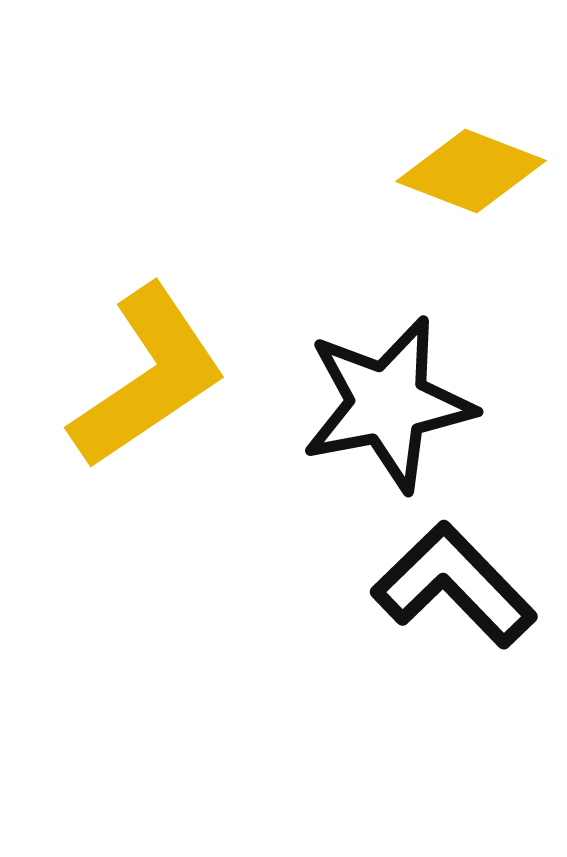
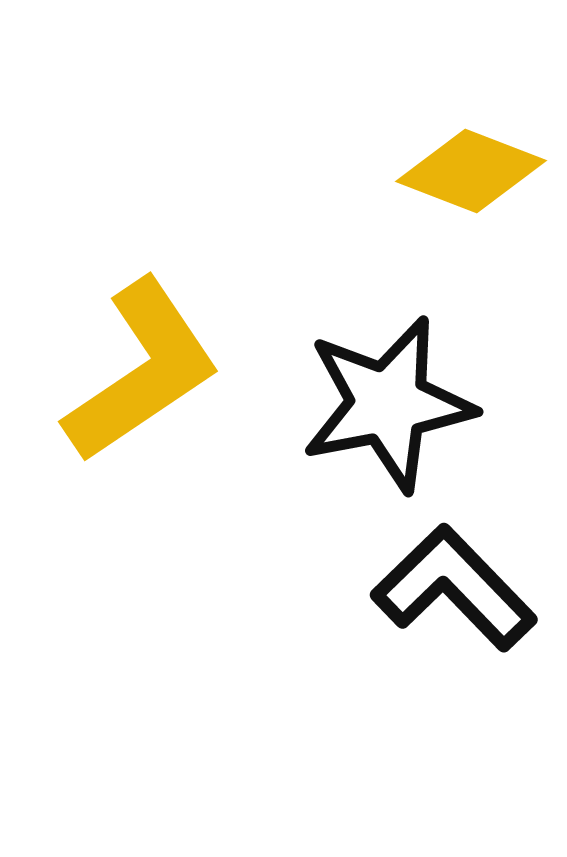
yellow L-shape: moved 6 px left, 6 px up
black L-shape: moved 3 px down
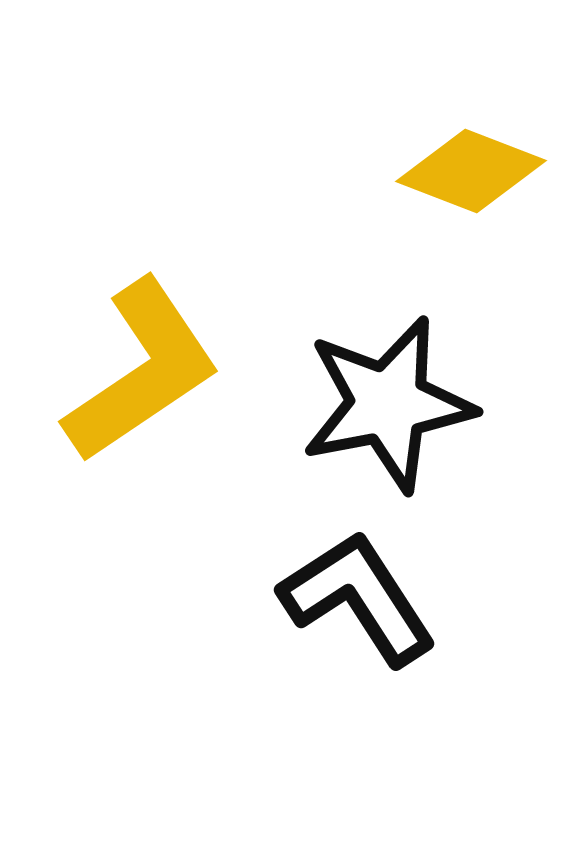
black L-shape: moved 96 px left, 10 px down; rotated 11 degrees clockwise
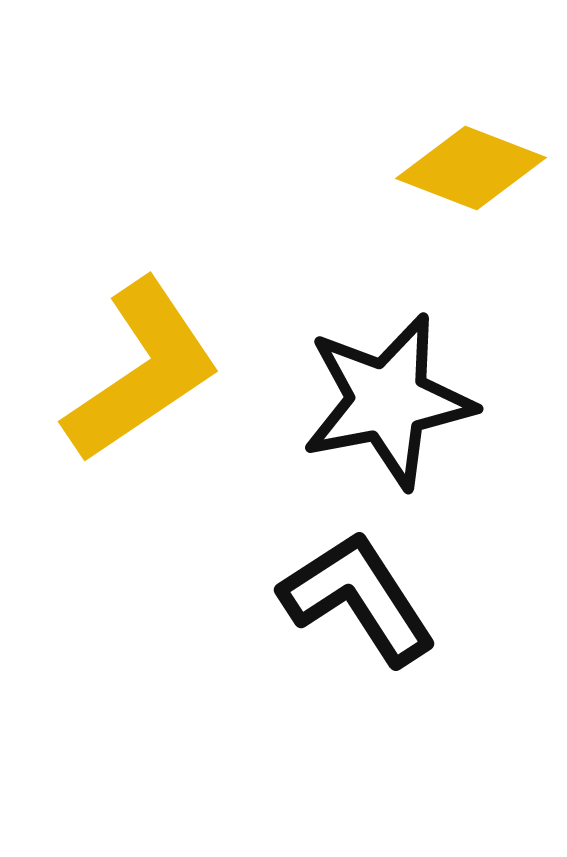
yellow diamond: moved 3 px up
black star: moved 3 px up
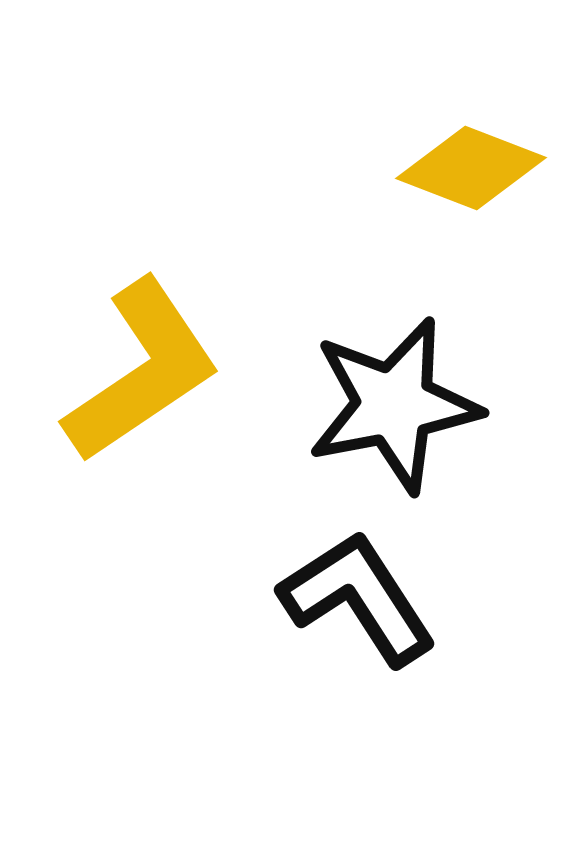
black star: moved 6 px right, 4 px down
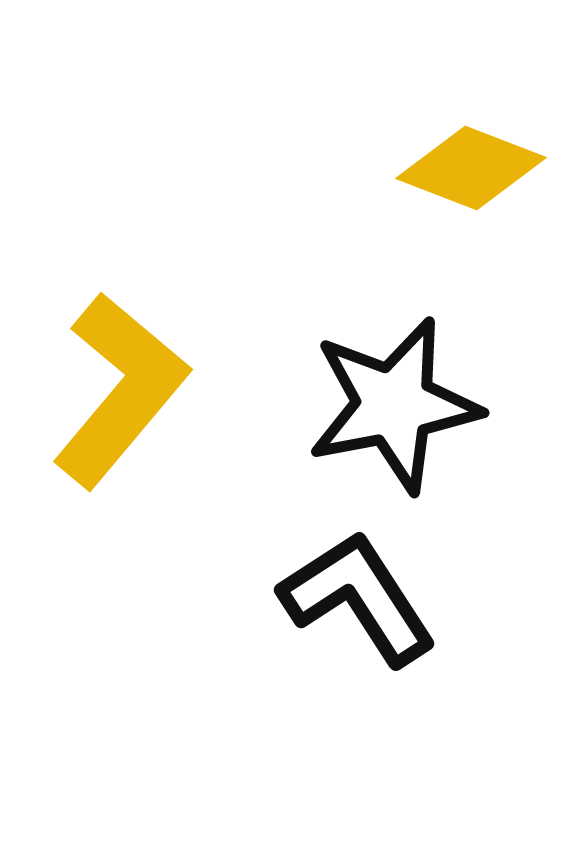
yellow L-shape: moved 22 px left, 19 px down; rotated 16 degrees counterclockwise
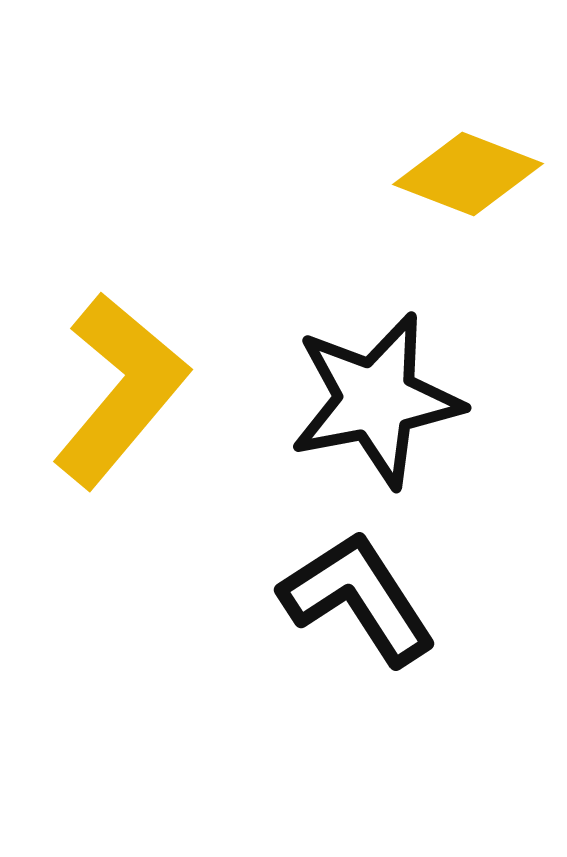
yellow diamond: moved 3 px left, 6 px down
black star: moved 18 px left, 5 px up
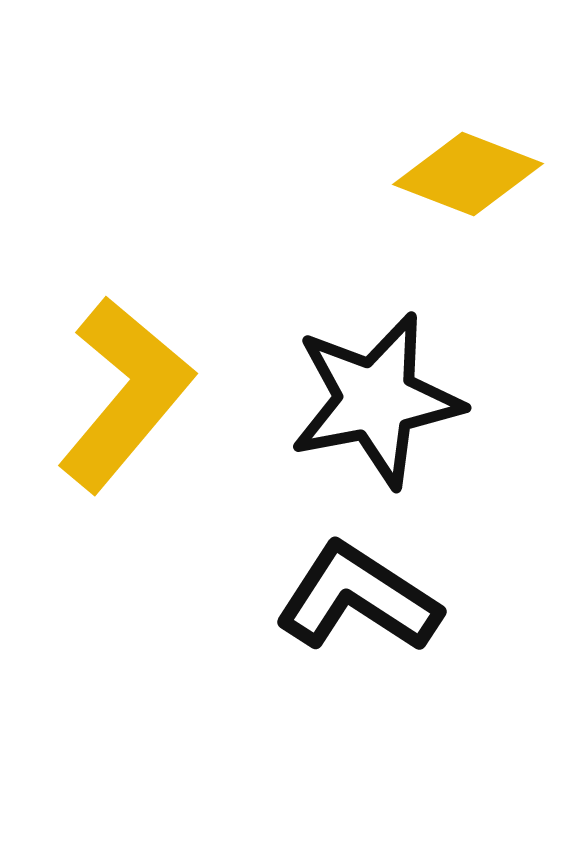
yellow L-shape: moved 5 px right, 4 px down
black L-shape: rotated 24 degrees counterclockwise
